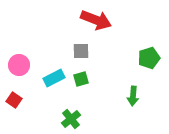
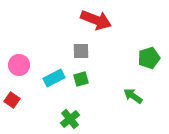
green arrow: rotated 120 degrees clockwise
red square: moved 2 px left
green cross: moved 1 px left
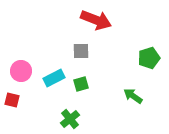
pink circle: moved 2 px right, 6 px down
green square: moved 5 px down
red square: rotated 21 degrees counterclockwise
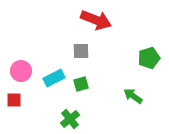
red square: moved 2 px right; rotated 14 degrees counterclockwise
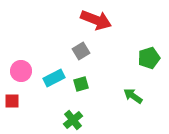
gray square: rotated 30 degrees counterclockwise
red square: moved 2 px left, 1 px down
green cross: moved 3 px right, 1 px down
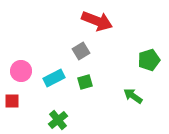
red arrow: moved 1 px right, 1 px down
green pentagon: moved 2 px down
green square: moved 4 px right, 2 px up
green cross: moved 15 px left
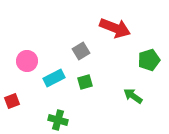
red arrow: moved 18 px right, 7 px down
pink circle: moved 6 px right, 10 px up
red square: rotated 21 degrees counterclockwise
green cross: rotated 36 degrees counterclockwise
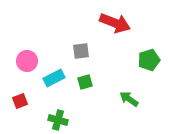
red arrow: moved 5 px up
gray square: rotated 24 degrees clockwise
green arrow: moved 4 px left, 3 px down
red square: moved 8 px right
